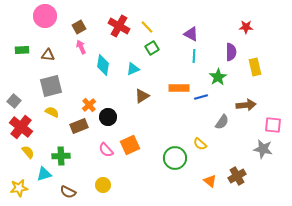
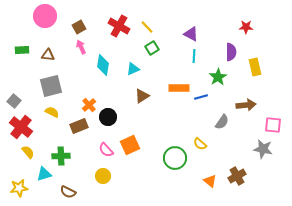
yellow circle at (103, 185): moved 9 px up
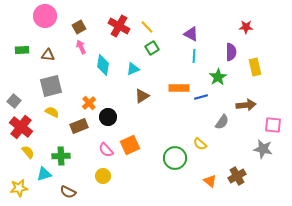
orange cross at (89, 105): moved 2 px up
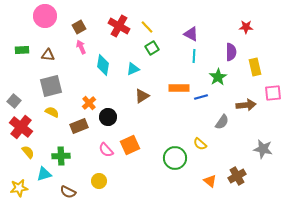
pink square at (273, 125): moved 32 px up; rotated 12 degrees counterclockwise
yellow circle at (103, 176): moved 4 px left, 5 px down
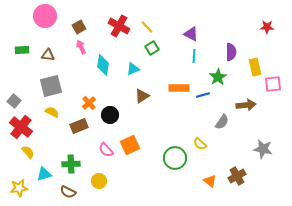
red star at (246, 27): moved 21 px right
pink square at (273, 93): moved 9 px up
blue line at (201, 97): moved 2 px right, 2 px up
black circle at (108, 117): moved 2 px right, 2 px up
green cross at (61, 156): moved 10 px right, 8 px down
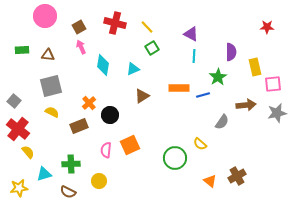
red cross at (119, 26): moved 4 px left, 3 px up; rotated 15 degrees counterclockwise
red cross at (21, 127): moved 3 px left, 2 px down
gray star at (263, 149): moved 14 px right, 36 px up; rotated 24 degrees counterclockwise
pink semicircle at (106, 150): rotated 49 degrees clockwise
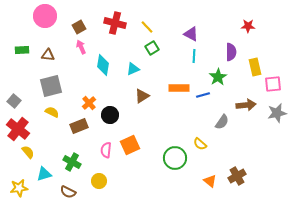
red star at (267, 27): moved 19 px left, 1 px up
green cross at (71, 164): moved 1 px right, 2 px up; rotated 30 degrees clockwise
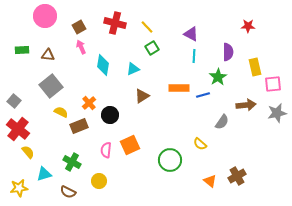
purple semicircle at (231, 52): moved 3 px left
gray square at (51, 86): rotated 25 degrees counterclockwise
yellow semicircle at (52, 112): moved 9 px right
green circle at (175, 158): moved 5 px left, 2 px down
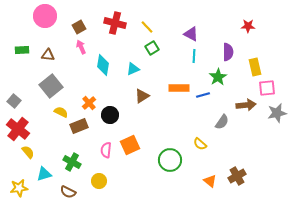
pink square at (273, 84): moved 6 px left, 4 px down
